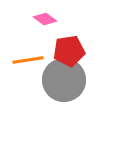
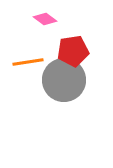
red pentagon: moved 4 px right
orange line: moved 2 px down
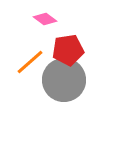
red pentagon: moved 5 px left, 1 px up
orange line: moved 2 px right; rotated 32 degrees counterclockwise
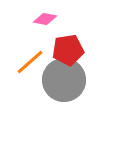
pink diamond: rotated 25 degrees counterclockwise
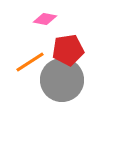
orange line: rotated 8 degrees clockwise
gray circle: moved 2 px left
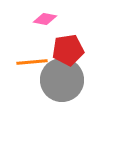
orange line: moved 2 px right; rotated 28 degrees clockwise
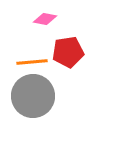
red pentagon: moved 2 px down
gray circle: moved 29 px left, 16 px down
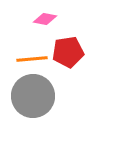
orange line: moved 3 px up
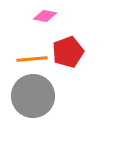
pink diamond: moved 3 px up
red pentagon: rotated 12 degrees counterclockwise
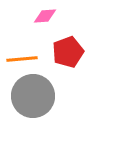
pink diamond: rotated 15 degrees counterclockwise
orange line: moved 10 px left
